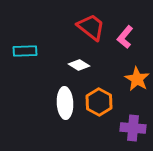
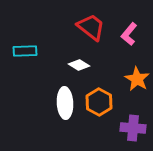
pink L-shape: moved 4 px right, 3 px up
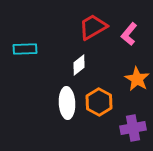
red trapezoid: moved 2 px right; rotated 68 degrees counterclockwise
cyan rectangle: moved 2 px up
white diamond: rotated 70 degrees counterclockwise
white ellipse: moved 2 px right
purple cross: rotated 15 degrees counterclockwise
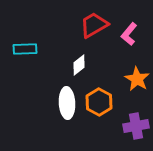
red trapezoid: moved 1 px right, 2 px up
purple cross: moved 3 px right, 2 px up
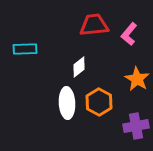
red trapezoid: rotated 24 degrees clockwise
white diamond: moved 2 px down
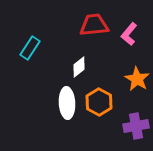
cyan rectangle: moved 5 px right, 1 px up; rotated 55 degrees counterclockwise
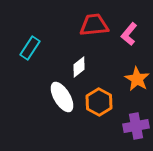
white ellipse: moved 5 px left, 6 px up; rotated 28 degrees counterclockwise
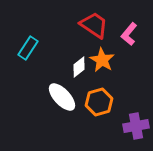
red trapezoid: rotated 40 degrees clockwise
cyan rectangle: moved 2 px left
orange star: moved 35 px left, 19 px up
white ellipse: rotated 12 degrees counterclockwise
orange hexagon: rotated 16 degrees clockwise
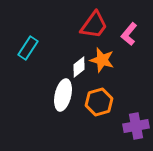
red trapezoid: rotated 92 degrees clockwise
orange star: rotated 15 degrees counterclockwise
white ellipse: moved 1 px right, 2 px up; rotated 56 degrees clockwise
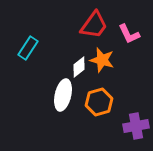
pink L-shape: rotated 65 degrees counterclockwise
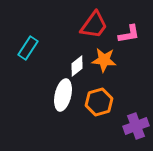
pink L-shape: rotated 75 degrees counterclockwise
orange star: moved 2 px right; rotated 10 degrees counterclockwise
white diamond: moved 2 px left, 1 px up
purple cross: rotated 10 degrees counterclockwise
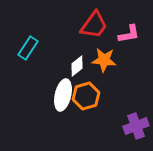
orange hexagon: moved 13 px left, 6 px up
